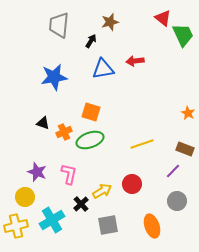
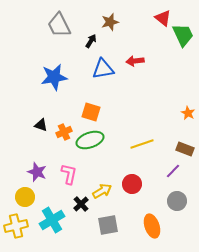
gray trapezoid: rotated 32 degrees counterclockwise
black triangle: moved 2 px left, 2 px down
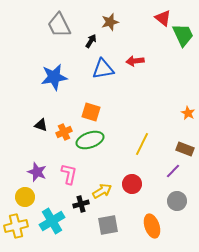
yellow line: rotated 45 degrees counterclockwise
black cross: rotated 28 degrees clockwise
cyan cross: moved 1 px down
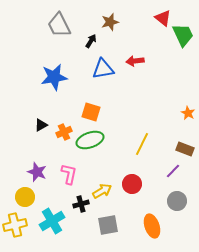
black triangle: rotated 48 degrees counterclockwise
yellow cross: moved 1 px left, 1 px up
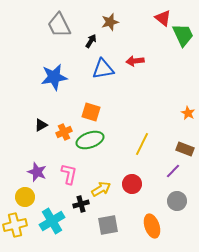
yellow arrow: moved 1 px left, 2 px up
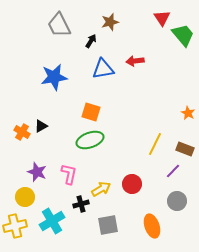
red triangle: moved 1 px left; rotated 18 degrees clockwise
green trapezoid: rotated 15 degrees counterclockwise
black triangle: moved 1 px down
orange cross: moved 42 px left; rotated 35 degrees counterclockwise
yellow line: moved 13 px right
yellow cross: moved 1 px down
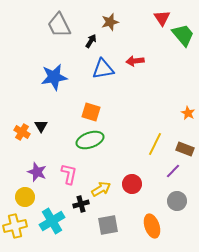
black triangle: rotated 32 degrees counterclockwise
